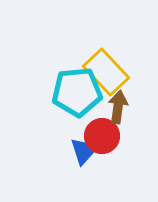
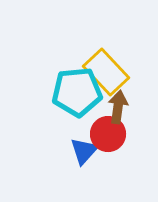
red circle: moved 6 px right, 2 px up
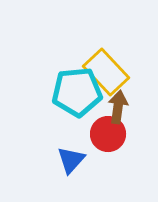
blue triangle: moved 13 px left, 9 px down
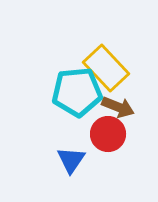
yellow rectangle: moved 4 px up
brown arrow: rotated 104 degrees clockwise
blue triangle: rotated 8 degrees counterclockwise
